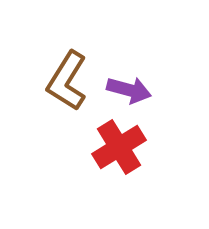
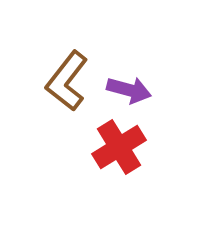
brown L-shape: rotated 6 degrees clockwise
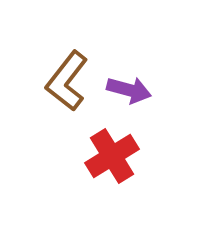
red cross: moved 7 px left, 9 px down
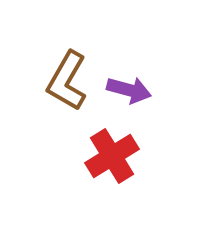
brown L-shape: rotated 8 degrees counterclockwise
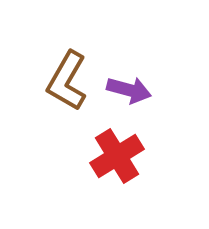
red cross: moved 5 px right
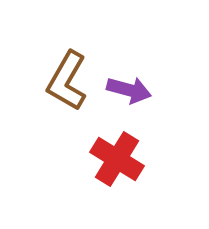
red cross: moved 3 px down; rotated 26 degrees counterclockwise
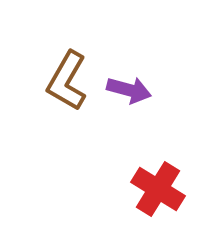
red cross: moved 41 px right, 30 px down
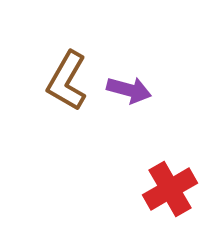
red cross: moved 12 px right; rotated 28 degrees clockwise
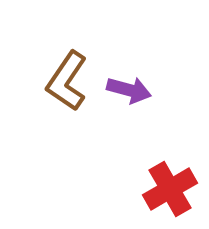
brown L-shape: rotated 4 degrees clockwise
